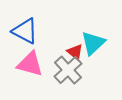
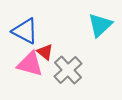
cyan triangle: moved 7 px right, 18 px up
red triangle: moved 30 px left
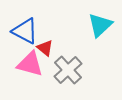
red triangle: moved 4 px up
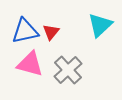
blue triangle: rotated 40 degrees counterclockwise
red triangle: moved 6 px right, 16 px up; rotated 30 degrees clockwise
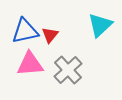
red triangle: moved 1 px left, 3 px down
pink triangle: rotated 20 degrees counterclockwise
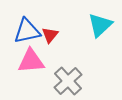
blue triangle: moved 2 px right
pink triangle: moved 1 px right, 3 px up
gray cross: moved 11 px down
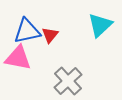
pink triangle: moved 13 px left, 3 px up; rotated 16 degrees clockwise
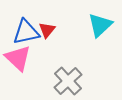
blue triangle: moved 1 px left, 1 px down
red triangle: moved 3 px left, 5 px up
pink triangle: rotated 32 degrees clockwise
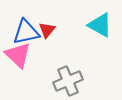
cyan triangle: rotated 48 degrees counterclockwise
pink triangle: moved 3 px up
gray cross: rotated 20 degrees clockwise
